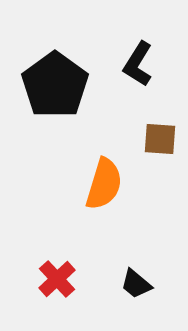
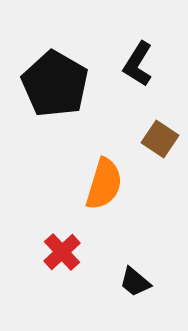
black pentagon: moved 1 px up; rotated 6 degrees counterclockwise
brown square: rotated 30 degrees clockwise
red cross: moved 5 px right, 27 px up
black trapezoid: moved 1 px left, 2 px up
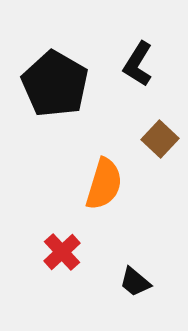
brown square: rotated 9 degrees clockwise
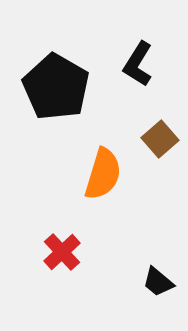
black pentagon: moved 1 px right, 3 px down
brown square: rotated 6 degrees clockwise
orange semicircle: moved 1 px left, 10 px up
black trapezoid: moved 23 px right
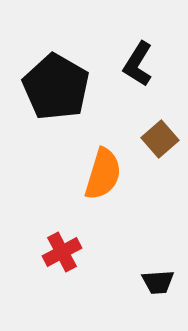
red cross: rotated 15 degrees clockwise
black trapezoid: rotated 44 degrees counterclockwise
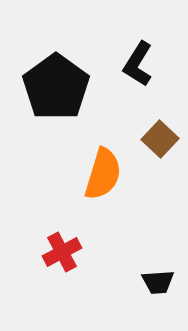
black pentagon: rotated 6 degrees clockwise
brown square: rotated 6 degrees counterclockwise
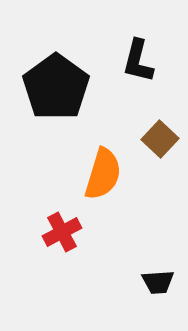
black L-shape: moved 3 px up; rotated 18 degrees counterclockwise
red cross: moved 20 px up
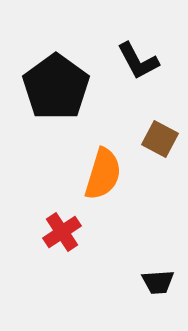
black L-shape: rotated 42 degrees counterclockwise
brown square: rotated 15 degrees counterclockwise
red cross: rotated 6 degrees counterclockwise
